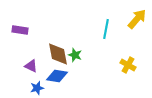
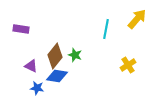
purple rectangle: moved 1 px right, 1 px up
brown diamond: moved 3 px left, 2 px down; rotated 50 degrees clockwise
yellow cross: rotated 28 degrees clockwise
blue star: rotated 24 degrees clockwise
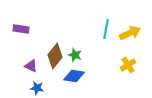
yellow arrow: moved 7 px left, 14 px down; rotated 25 degrees clockwise
blue diamond: moved 17 px right
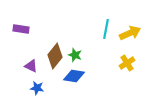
yellow cross: moved 1 px left, 2 px up
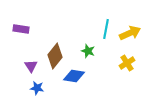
green star: moved 13 px right, 4 px up
purple triangle: rotated 32 degrees clockwise
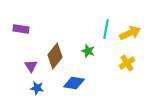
blue diamond: moved 7 px down
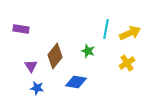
blue diamond: moved 2 px right, 1 px up
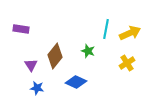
purple triangle: moved 1 px up
blue diamond: rotated 15 degrees clockwise
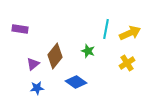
purple rectangle: moved 1 px left
purple triangle: moved 2 px right, 1 px up; rotated 24 degrees clockwise
blue diamond: rotated 10 degrees clockwise
blue star: rotated 16 degrees counterclockwise
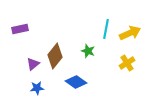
purple rectangle: rotated 21 degrees counterclockwise
